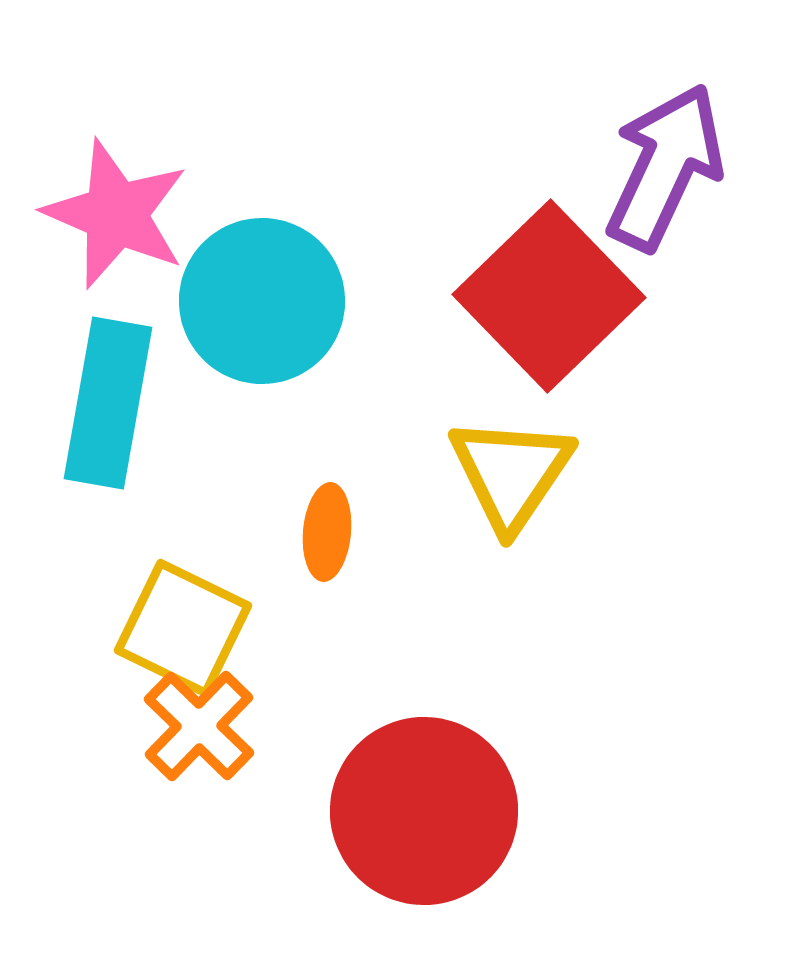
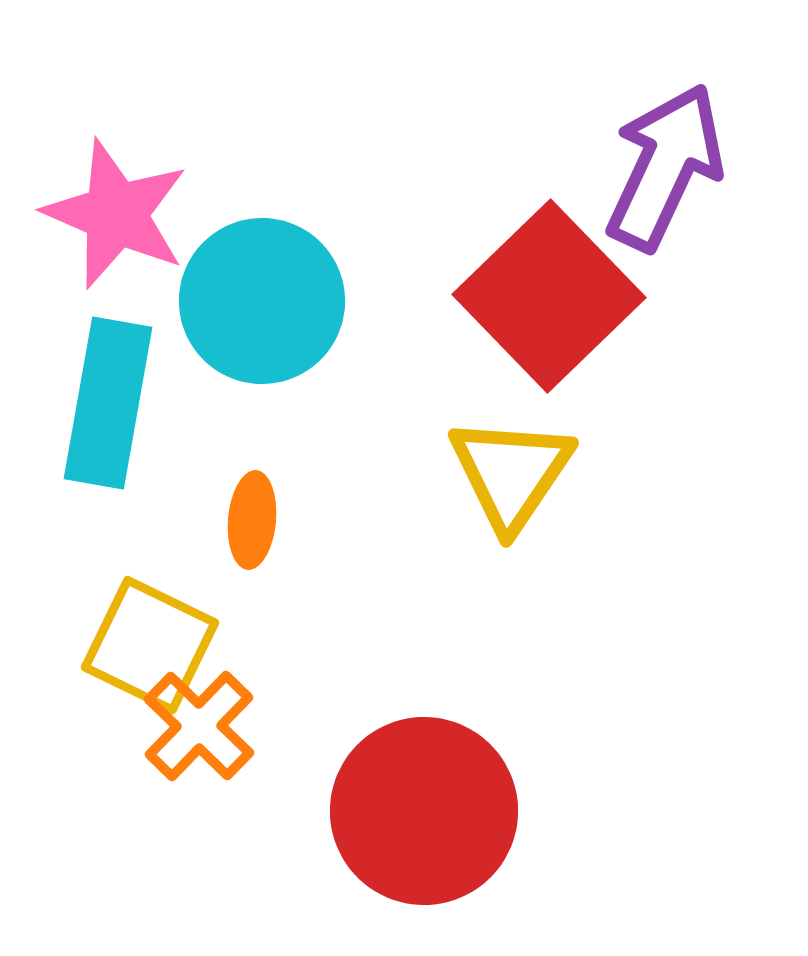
orange ellipse: moved 75 px left, 12 px up
yellow square: moved 33 px left, 17 px down
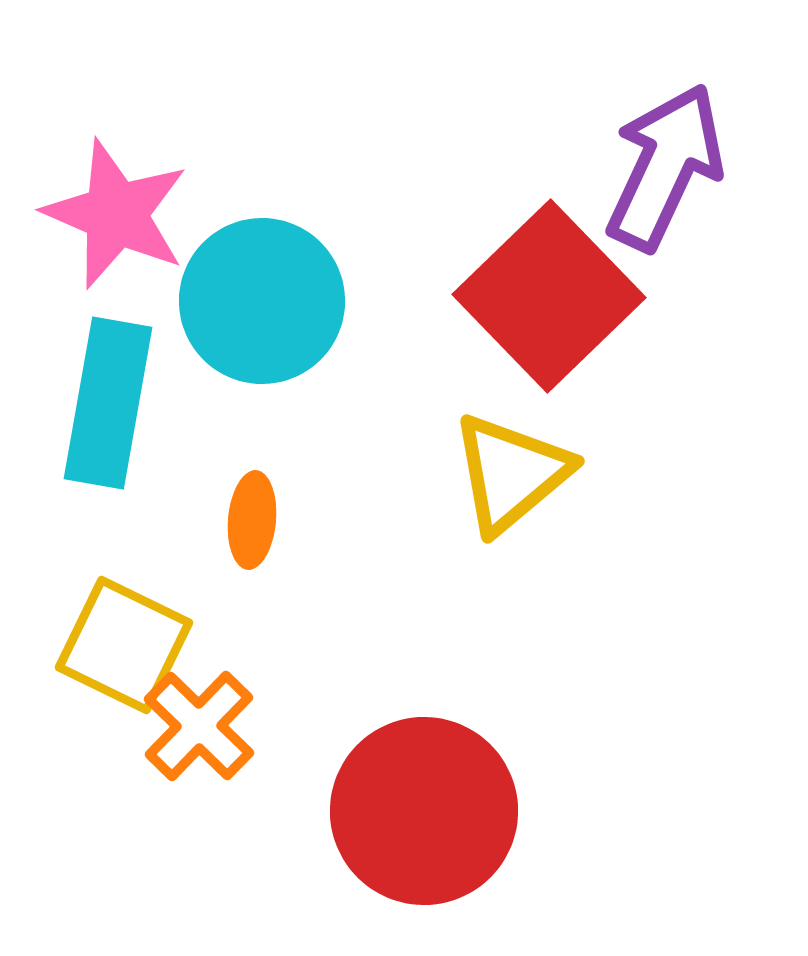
yellow triangle: rotated 16 degrees clockwise
yellow square: moved 26 px left
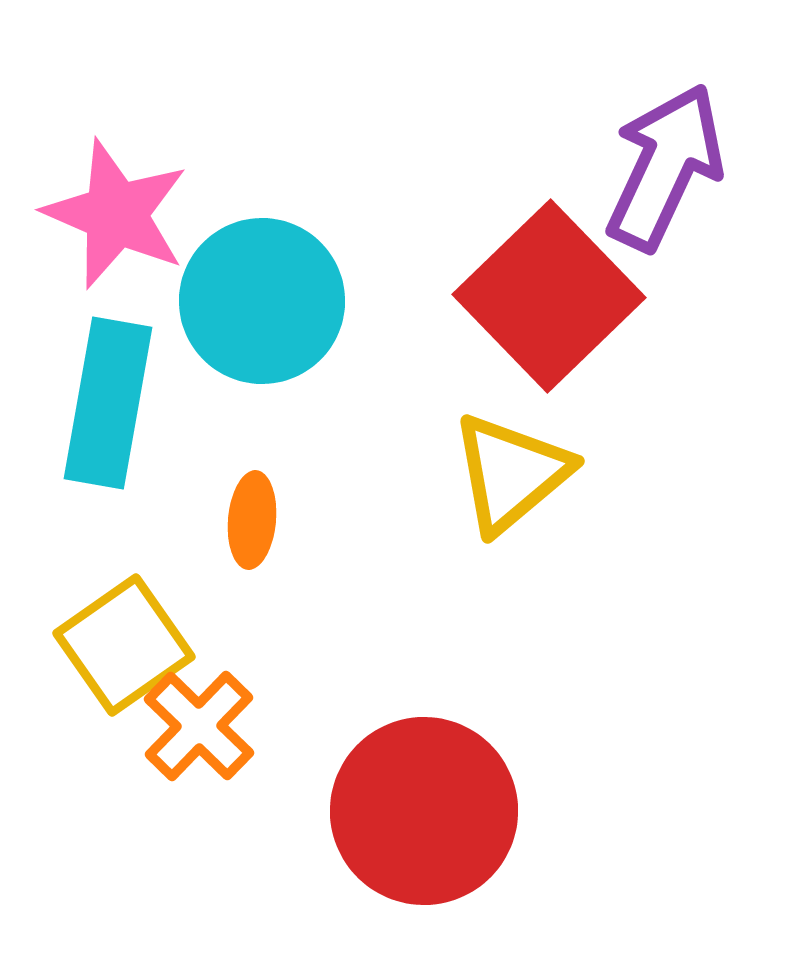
yellow square: rotated 29 degrees clockwise
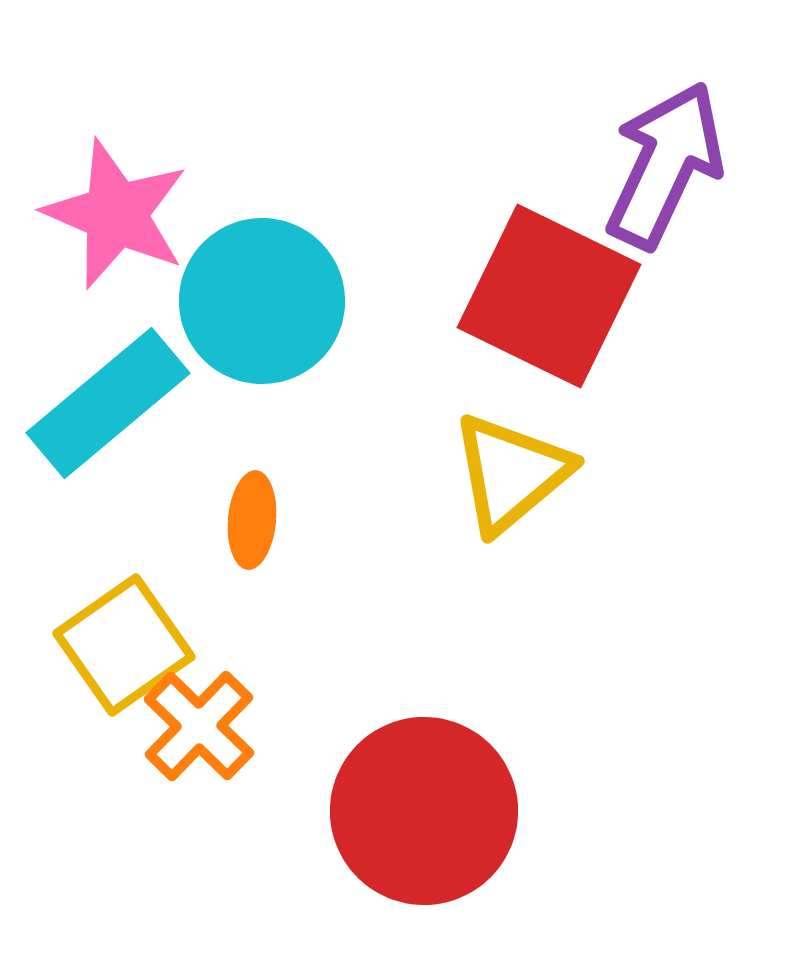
purple arrow: moved 2 px up
red square: rotated 20 degrees counterclockwise
cyan rectangle: rotated 40 degrees clockwise
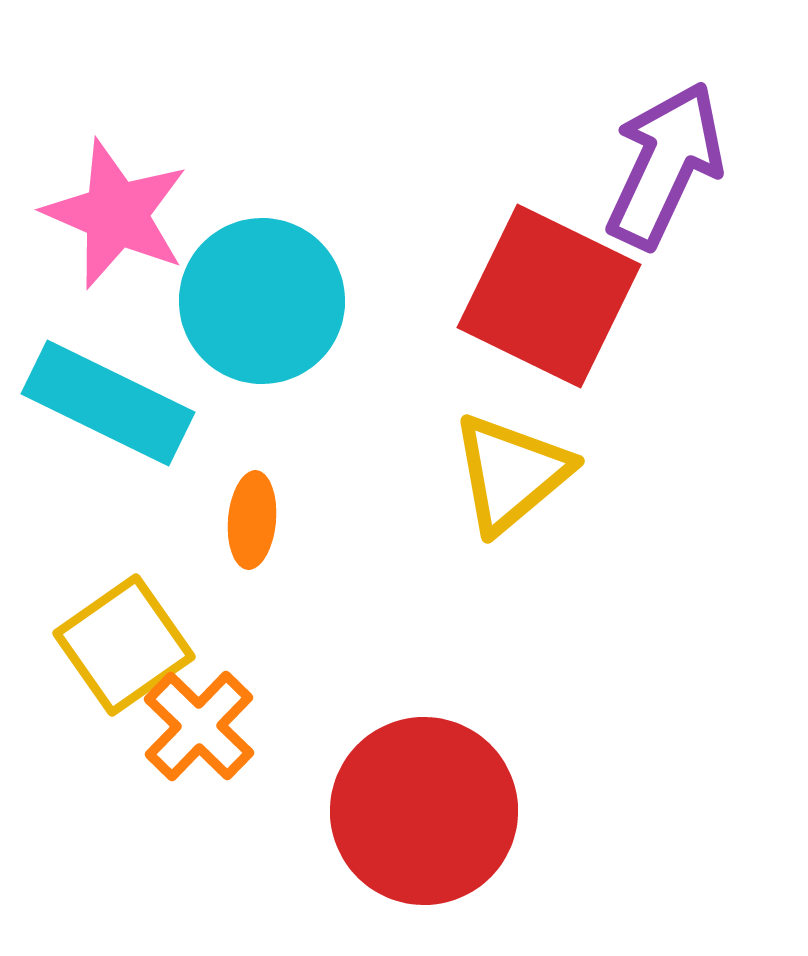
cyan rectangle: rotated 66 degrees clockwise
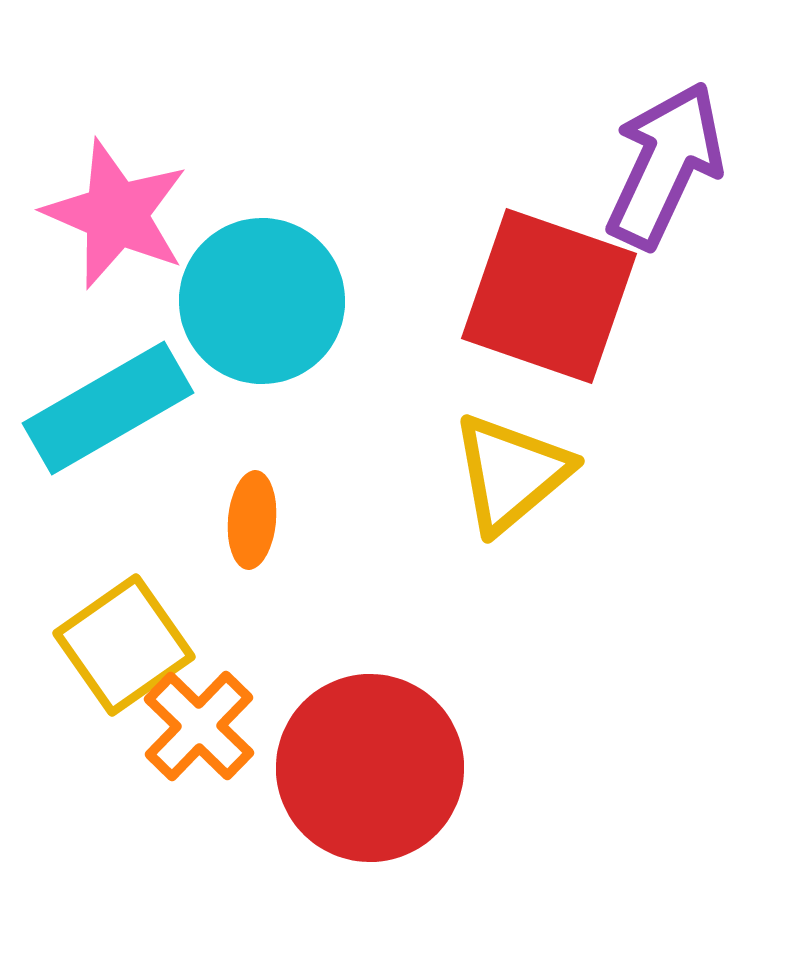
red square: rotated 7 degrees counterclockwise
cyan rectangle: moved 5 px down; rotated 56 degrees counterclockwise
red circle: moved 54 px left, 43 px up
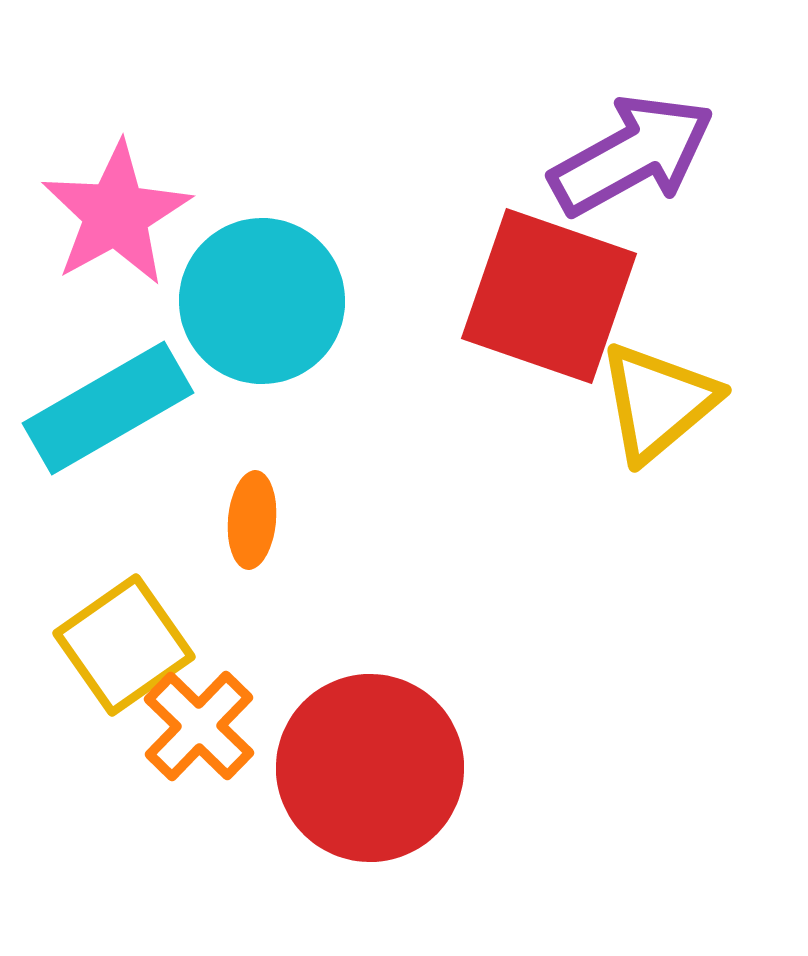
purple arrow: moved 33 px left, 10 px up; rotated 36 degrees clockwise
pink star: rotated 20 degrees clockwise
yellow triangle: moved 147 px right, 71 px up
